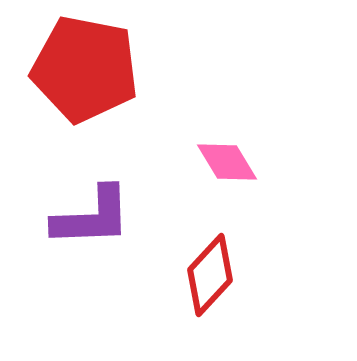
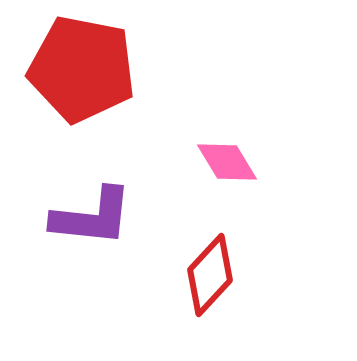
red pentagon: moved 3 px left
purple L-shape: rotated 8 degrees clockwise
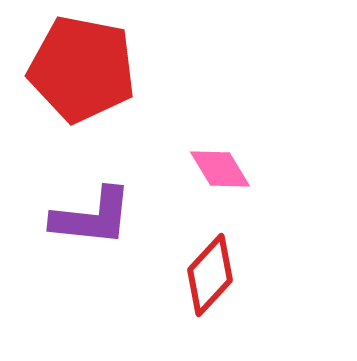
pink diamond: moved 7 px left, 7 px down
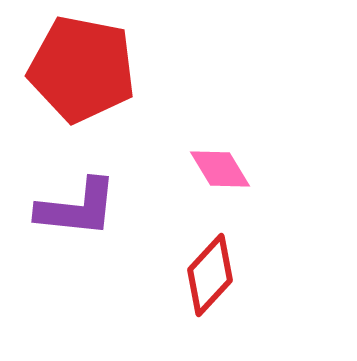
purple L-shape: moved 15 px left, 9 px up
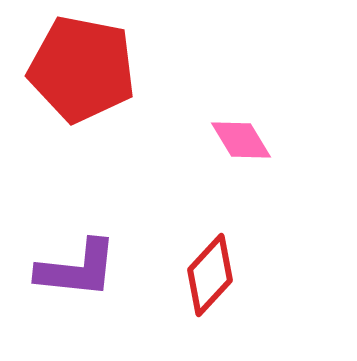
pink diamond: moved 21 px right, 29 px up
purple L-shape: moved 61 px down
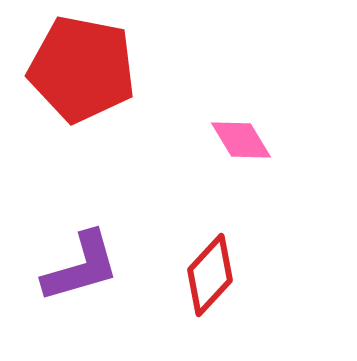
purple L-shape: moved 4 px right, 2 px up; rotated 22 degrees counterclockwise
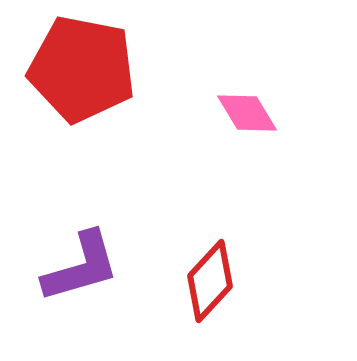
pink diamond: moved 6 px right, 27 px up
red diamond: moved 6 px down
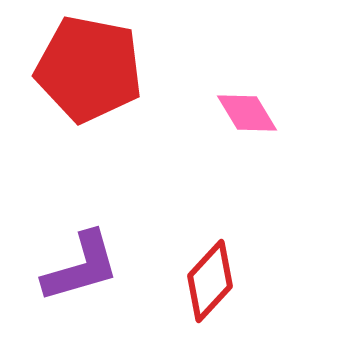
red pentagon: moved 7 px right
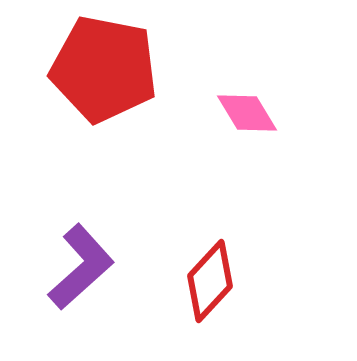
red pentagon: moved 15 px right
purple L-shape: rotated 26 degrees counterclockwise
